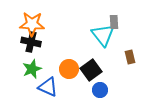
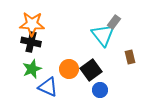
gray rectangle: rotated 40 degrees clockwise
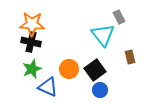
gray rectangle: moved 5 px right, 5 px up; rotated 64 degrees counterclockwise
black square: moved 4 px right
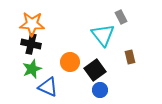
gray rectangle: moved 2 px right
black cross: moved 2 px down
orange circle: moved 1 px right, 7 px up
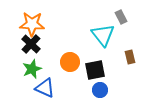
black cross: rotated 30 degrees clockwise
black square: rotated 25 degrees clockwise
blue triangle: moved 3 px left, 1 px down
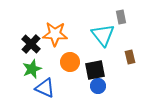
gray rectangle: rotated 16 degrees clockwise
orange star: moved 23 px right, 10 px down
blue circle: moved 2 px left, 4 px up
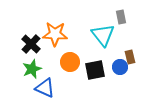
blue circle: moved 22 px right, 19 px up
